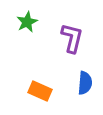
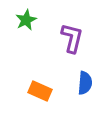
green star: moved 1 px left, 2 px up
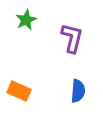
blue semicircle: moved 7 px left, 8 px down
orange rectangle: moved 21 px left
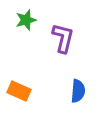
green star: rotated 10 degrees clockwise
purple L-shape: moved 9 px left
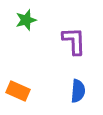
purple L-shape: moved 11 px right, 3 px down; rotated 16 degrees counterclockwise
orange rectangle: moved 1 px left
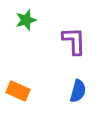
blue semicircle: rotated 10 degrees clockwise
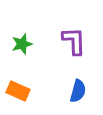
green star: moved 4 px left, 24 px down
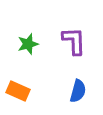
green star: moved 6 px right
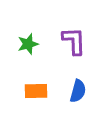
orange rectangle: moved 18 px right; rotated 25 degrees counterclockwise
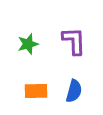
blue semicircle: moved 4 px left
